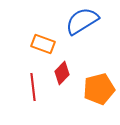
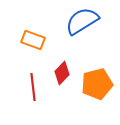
orange rectangle: moved 10 px left, 4 px up
orange pentagon: moved 2 px left, 5 px up
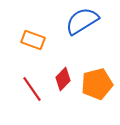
red diamond: moved 1 px right, 6 px down
red line: moved 1 px left, 2 px down; rotated 28 degrees counterclockwise
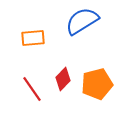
orange rectangle: moved 2 px up; rotated 25 degrees counterclockwise
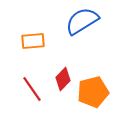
orange rectangle: moved 3 px down
orange pentagon: moved 4 px left, 8 px down
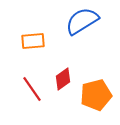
red diamond: rotated 10 degrees clockwise
orange pentagon: moved 3 px right, 3 px down
